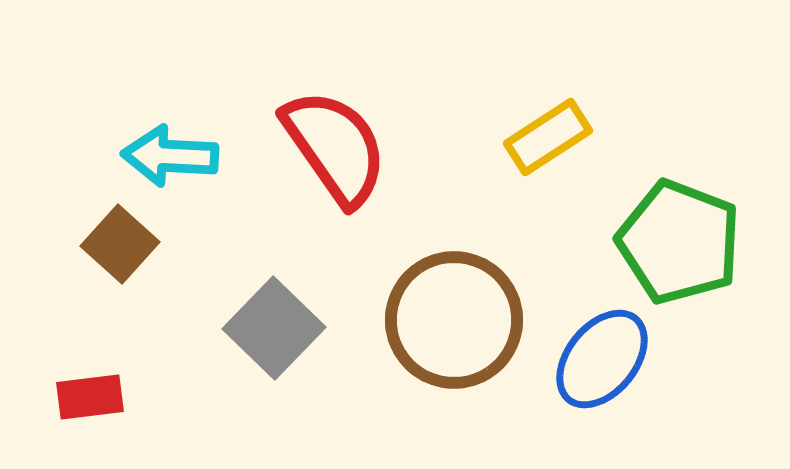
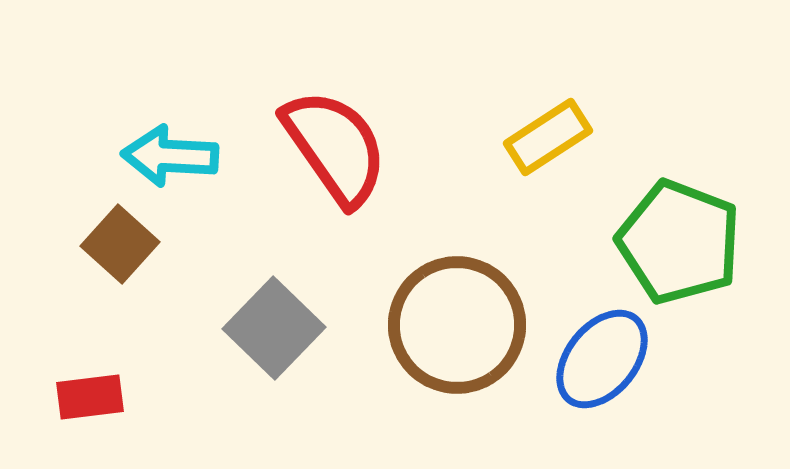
brown circle: moved 3 px right, 5 px down
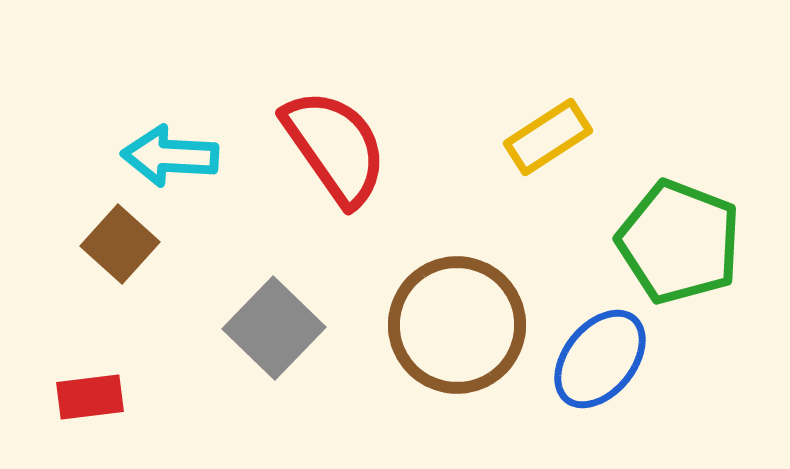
blue ellipse: moved 2 px left
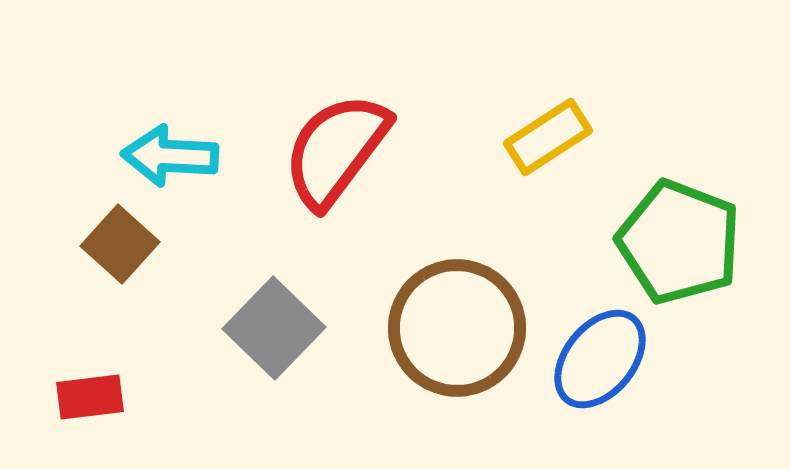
red semicircle: moved 1 px right, 3 px down; rotated 108 degrees counterclockwise
brown circle: moved 3 px down
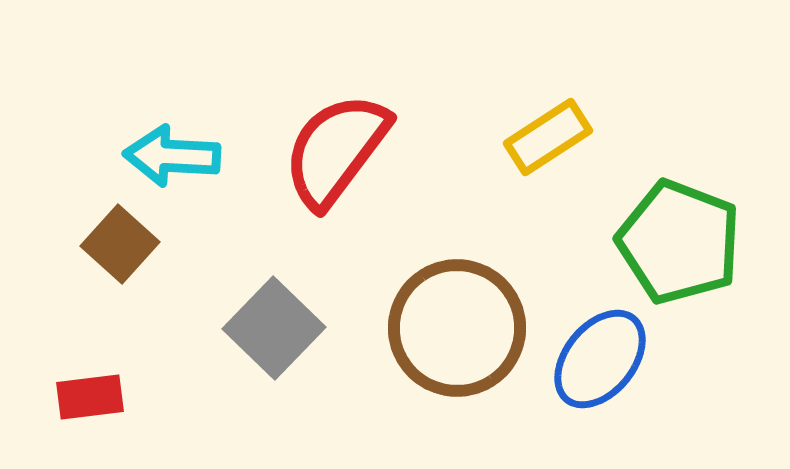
cyan arrow: moved 2 px right
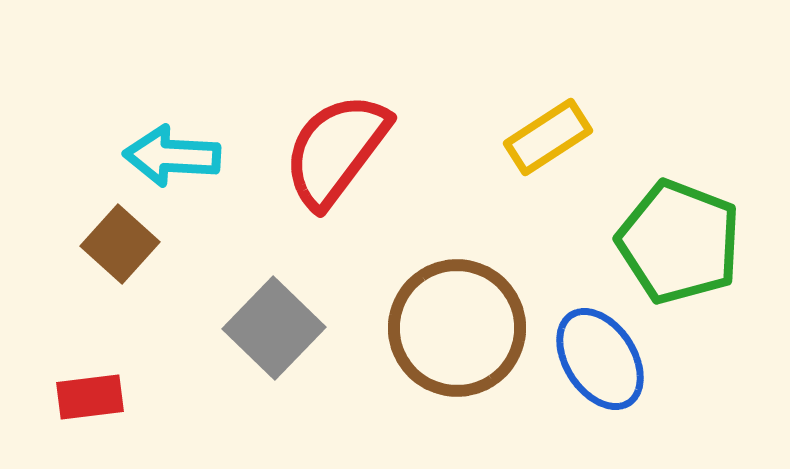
blue ellipse: rotated 72 degrees counterclockwise
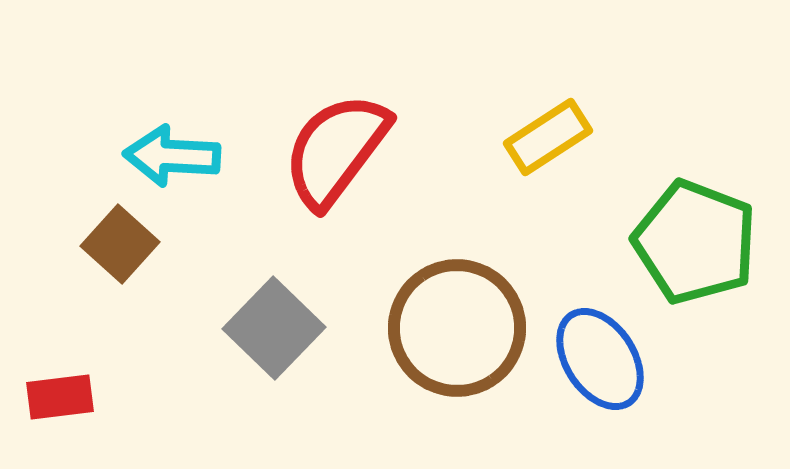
green pentagon: moved 16 px right
red rectangle: moved 30 px left
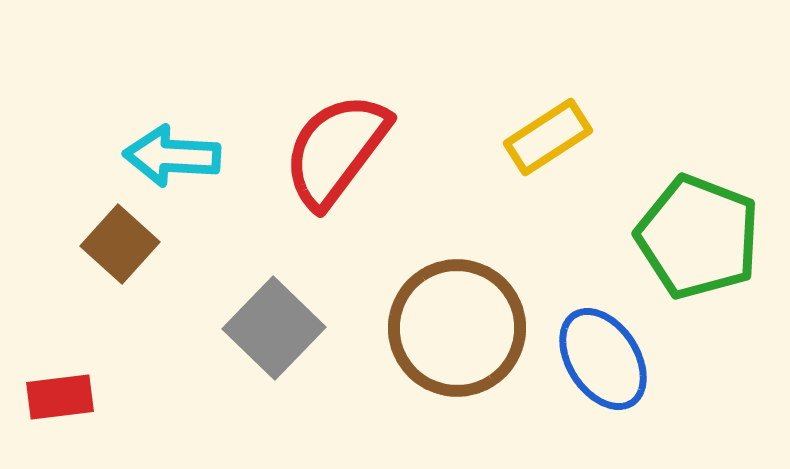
green pentagon: moved 3 px right, 5 px up
blue ellipse: moved 3 px right
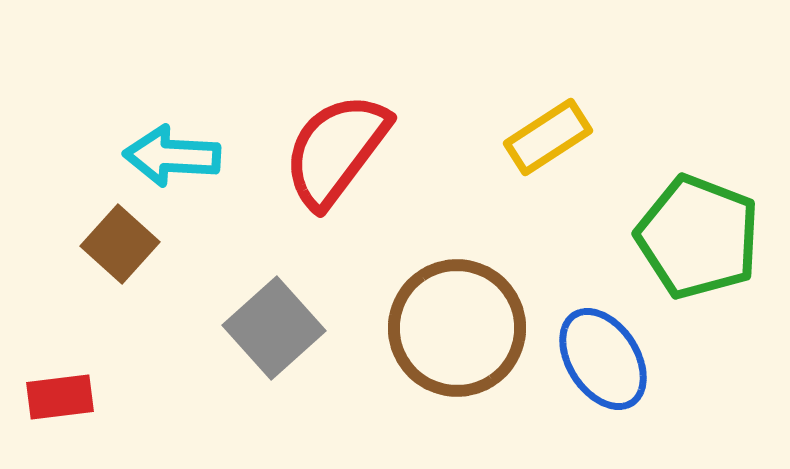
gray square: rotated 4 degrees clockwise
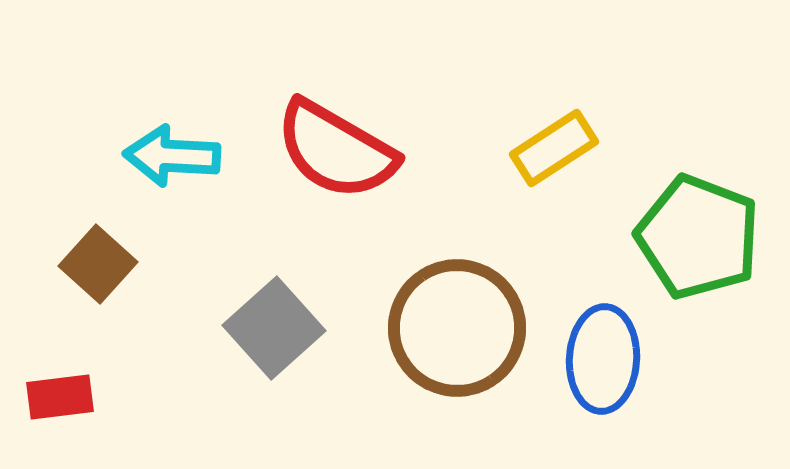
yellow rectangle: moved 6 px right, 11 px down
red semicircle: rotated 97 degrees counterclockwise
brown square: moved 22 px left, 20 px down
blue ellipse: rotated 36 degrees clockwise
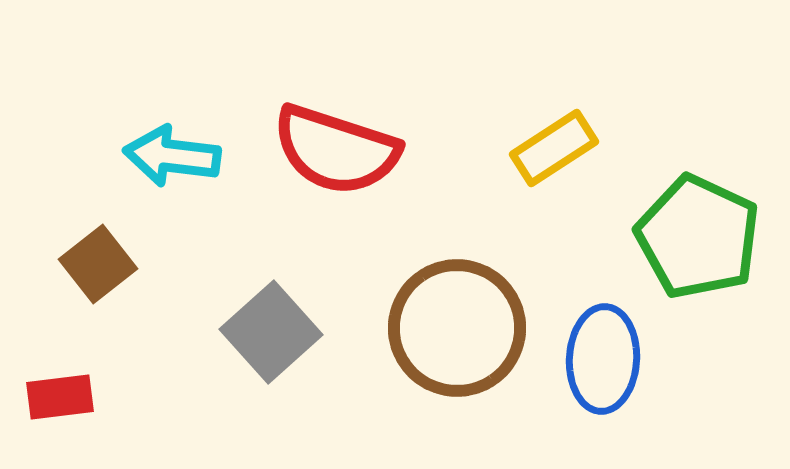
red semicircle: rotated 12 degrees counterclockwise
cyan arrow: rotated 4 degrees clockwise
green pentagon: rotated 4 degrees clockwise
brown square: rotated 10 degrees clockwise
gray square: moved 3 px left, 4 px down
